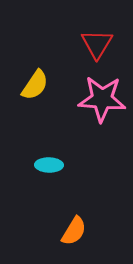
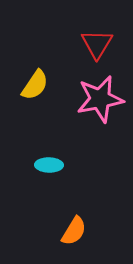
pink star: moved 2 px left; rotated 15 degrees counterclockwise
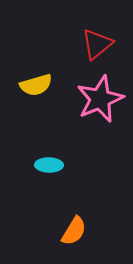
red triangle: rotated 20 degrees clockwise
yellow semicircle: moved 1 px right; rotated 40 degrees clockwise
pink star: rotated 12 degrees counterclockwise
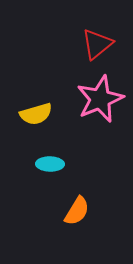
yellow semicircle: moved 29 px down
cyan ellipse: moved 1 px right, 1 px up
orange semicircle: moved 3 px right, 20 px up
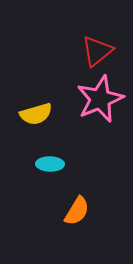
red triangle: moved 7 px down
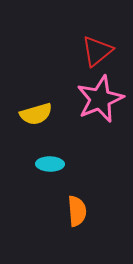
orange semicircle: rotated 36 degrees counterclockwise
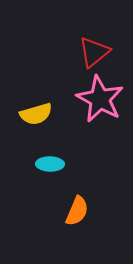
red triangle: moved 3 px left, 1 px down
pink star: rotated 21 degrees counterclockwise
orange semicircle: rotated 28 degrees clockwise
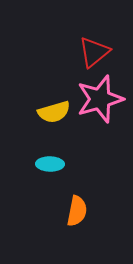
pink star: rotated 27 degrees clockwise
yellow semicircle: moved 18 px right, 2 px up
orange semicircle: rotated 12 degrees counterclockwise
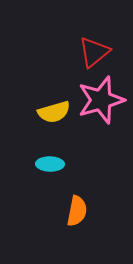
pink star: moved 1 px right, 1 px down
